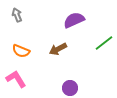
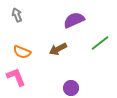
green line: moved 4 px left
orange semicircle: moved 1 px right, 1 px down
pink L-shape: moved 2 px up; rotated 10 degrees clockwise
purple circle: moved 1 px right
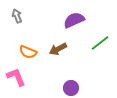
gray arrow: moved 1 px down
orange semicircle: moved 6 px right
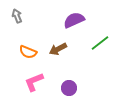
pink L-shape: moved 18 px right, 5 px down; rotated 90 degrees counterclockwise
purple circle: moved 2 px left
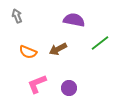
purple semicircle: rotated 35 degrees clockwise
pink L-shape: moved 3 px right, 2 px down
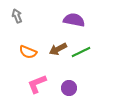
green line: moved 19 px left, 9 px down; rotated 12 degrees clockwise
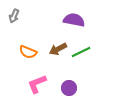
gray arrow: moved 3 px left; rotated 136 degrees counterclockwise
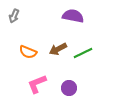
purple semicircle: moved 1 px left, 4 px up
green line: moved 2 px right, 1 px down
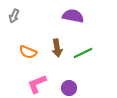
brown arrow: moved 1 px left, 1 px up; rotated 72 degrees counterclockwise
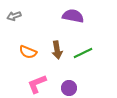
gray arrow: rotated 48 degrees clockwise
brown arrow: moved 2 px down
